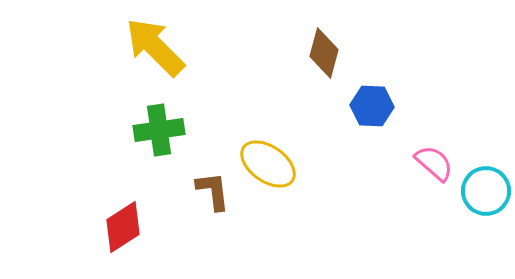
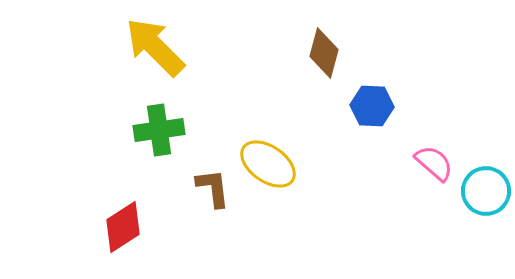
brown L-shape: moved 3 px up
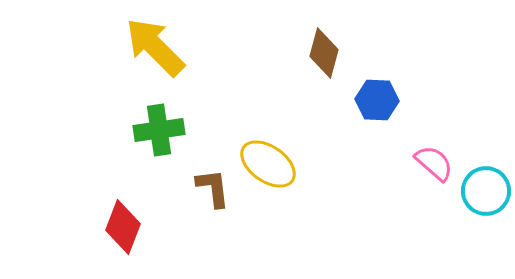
blue hexagon: moved 5 px right, 6 px up
red diamond: rotated 36 degrees counterclockwise
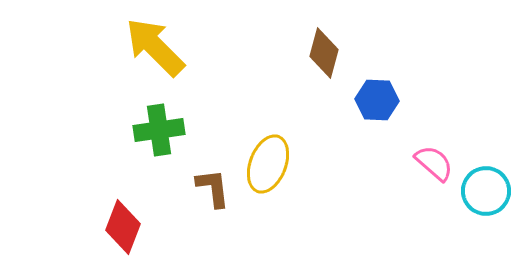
yellow ellipse: rotated 76 degrees clockwise
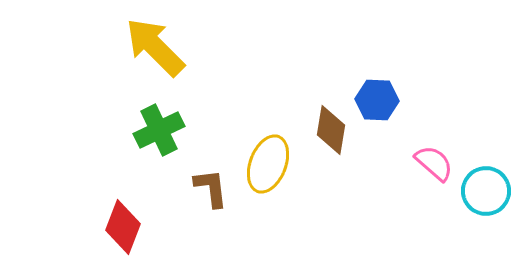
brown diamond: moved 7 px right, 77 px down; rotated 6 degrees counterclockwise
green cross: rotated 18 degrees counterclockwise
brown L-shape: moved 2 px left
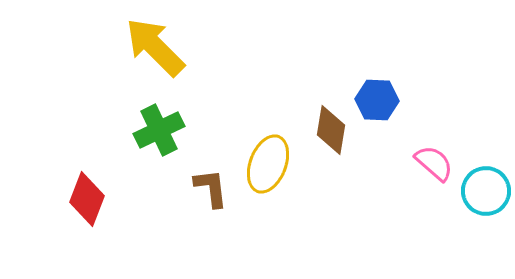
red diamond: moved 36 px left, 28 px up
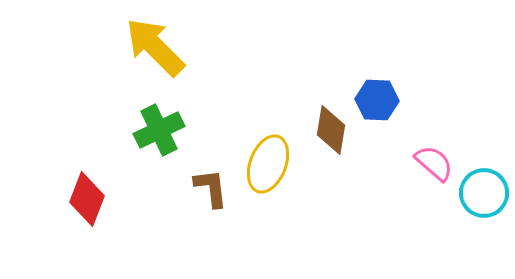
cyan circle: moved 2 px left, 2 px down
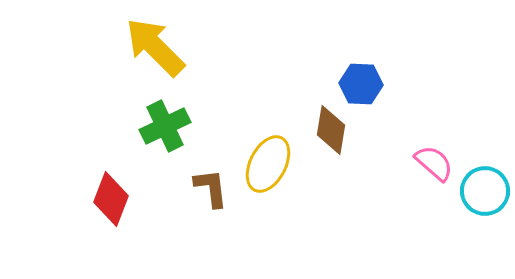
blue hexagon: moved 16 px left, 16 px up
green cross: moved 6 px right, 4 px up
yellow ellipse: rotated 6 degrees clockwise
cyan circle: moved 1 px right, 2 px up
red diamond: moved 24 px right
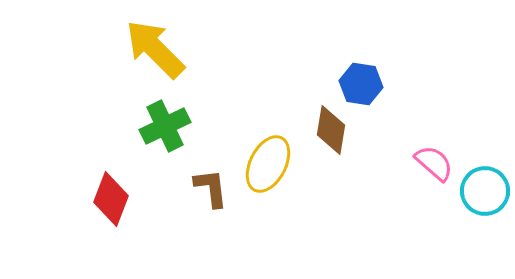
yellow arrow: moved 2 px down
blue hexagon: rotated 6 degrees clockwise
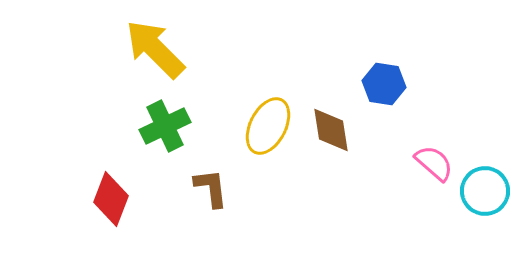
blue hexagon: moved 23 px right
brown diamond: rotated 18 degrees counterclockwise
yellow ellipse: moved 38 px up
